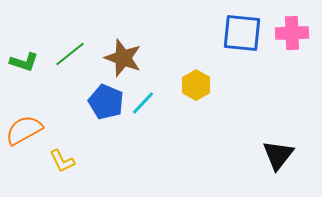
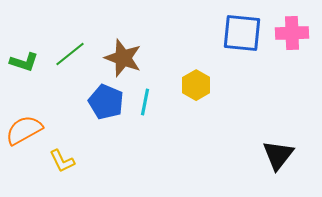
cyan line: moved 2 px right, 1 px up; rotated 32 degrees counterclockwise
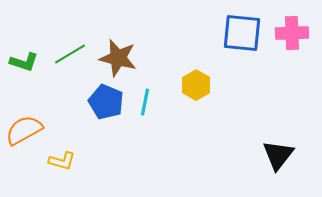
green line: rotated 8 degrees clockwise
brown star: moved 5 px left; rotated 6 degrees counterclockwise
yellow L-shape: rotated 48 degrees counterclockwise
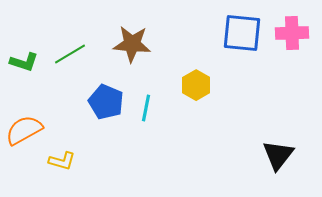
brown star: moved 14 px right, 14 px up; rotated 9 degrees counterclockwise
cyan line: moved 1 px right, 6 px down
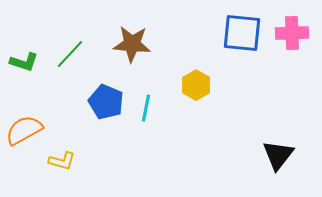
green line: rotated 16 degrees counterclockwise
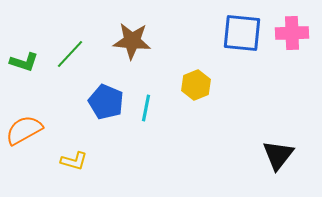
brown star: moved 3 px up
yellow hexagon: rotated 8 degrees clockwise
yellow L-shape: moved 12 px right
